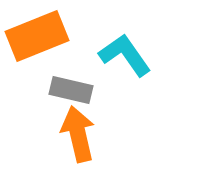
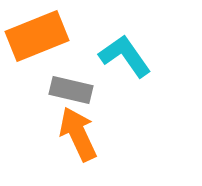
cyan L-shape: moved 1 px down
orange arrow: rotated 12 degrees counterclockwise
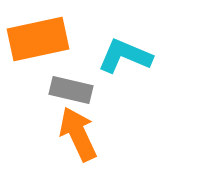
orange rectangle: moved 1 px right, 3 px down; rotated 10 degrees clockwise
cyan L-shape: rotated 32 degrees counterclockwise
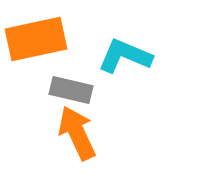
orange rectangle: moved 2 px left
orange arrow: moved 1 px left, 1 px up
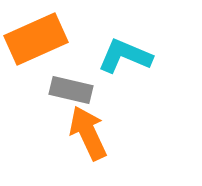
orange rectangle: rotated 12 degrees counterclockwise
orange arrow: moved 11 px right
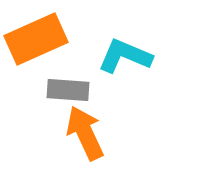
gray rectangle: moved 3 px left; rotated 9 degrees counterclockwise
orange arrow: moved 3 px left
